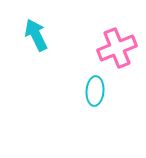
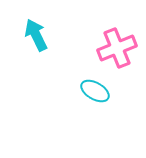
cyan ellipse: rotated 64 degrees counterclockwise
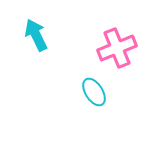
cyan ellipse: moved 1 px left, 1 px down; rotated 28 degrees clockwise
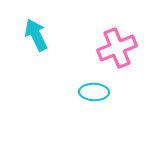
cyan ellipse: rotated 56 degrees counterclockwise
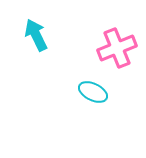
cyan ellipse: moved 1 px left; rotated 24 degrees clockwise
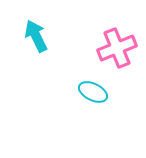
cyan arrow: moved 1 px down
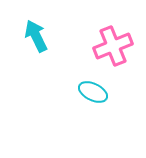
pink cross: moved 4 px left, 2 px up
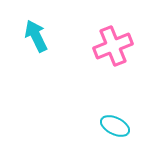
cyan ellipse: moved 22 px right, 34 px down
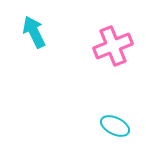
cyan arrow: moved 2 px left, 4 px up
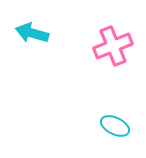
cyan arrow: moved 2 px left, 1 px down; rotated 48 degrees counterclockwise
